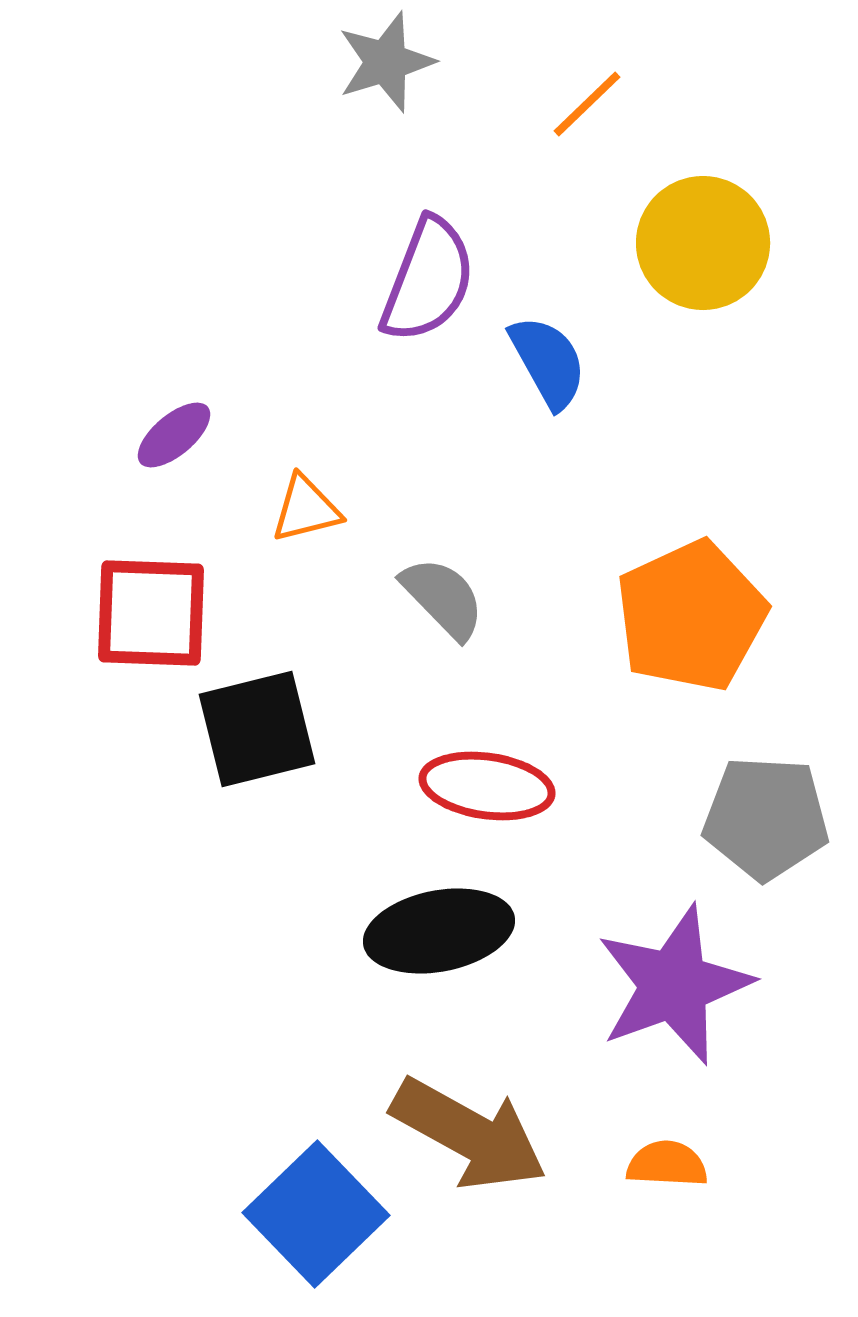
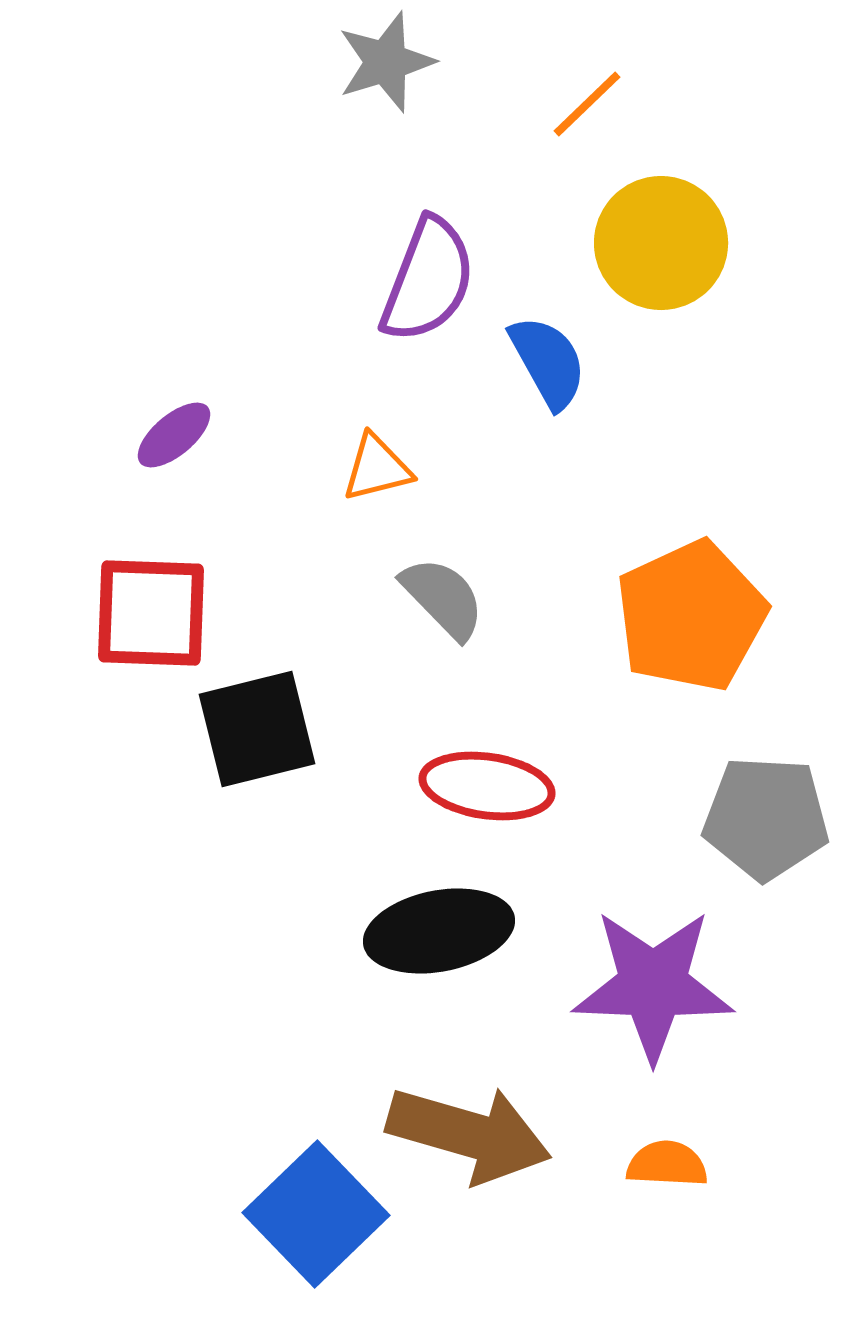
yellow circle: moved 42 px left
orange triangle: moved 71 px right, 41 px up
purple star: moved 21 px left; rotated 22 degrees clockwise
brown arrow: rotated 13 degrees counterclockwise
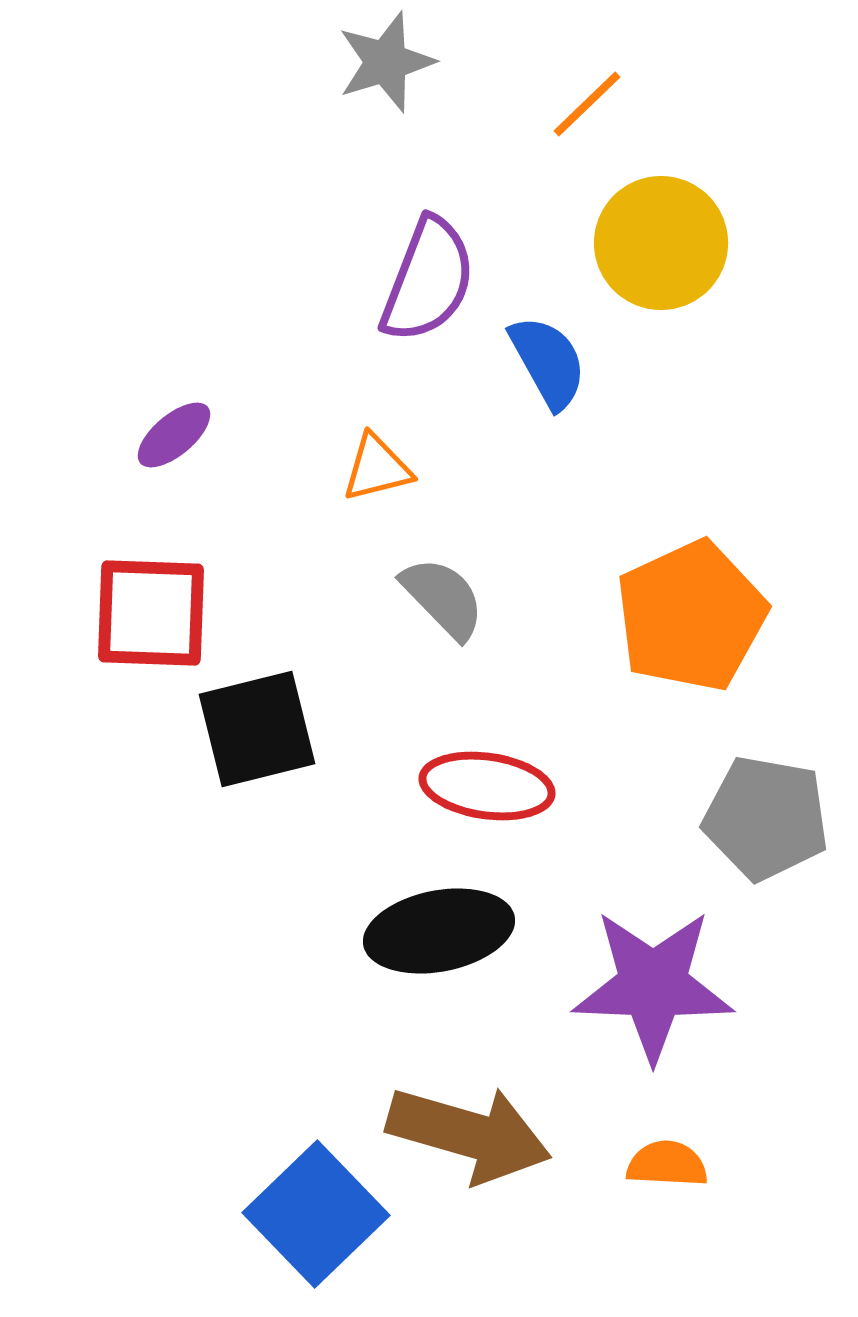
gray pentagon: rotated 7 degrees clockwise
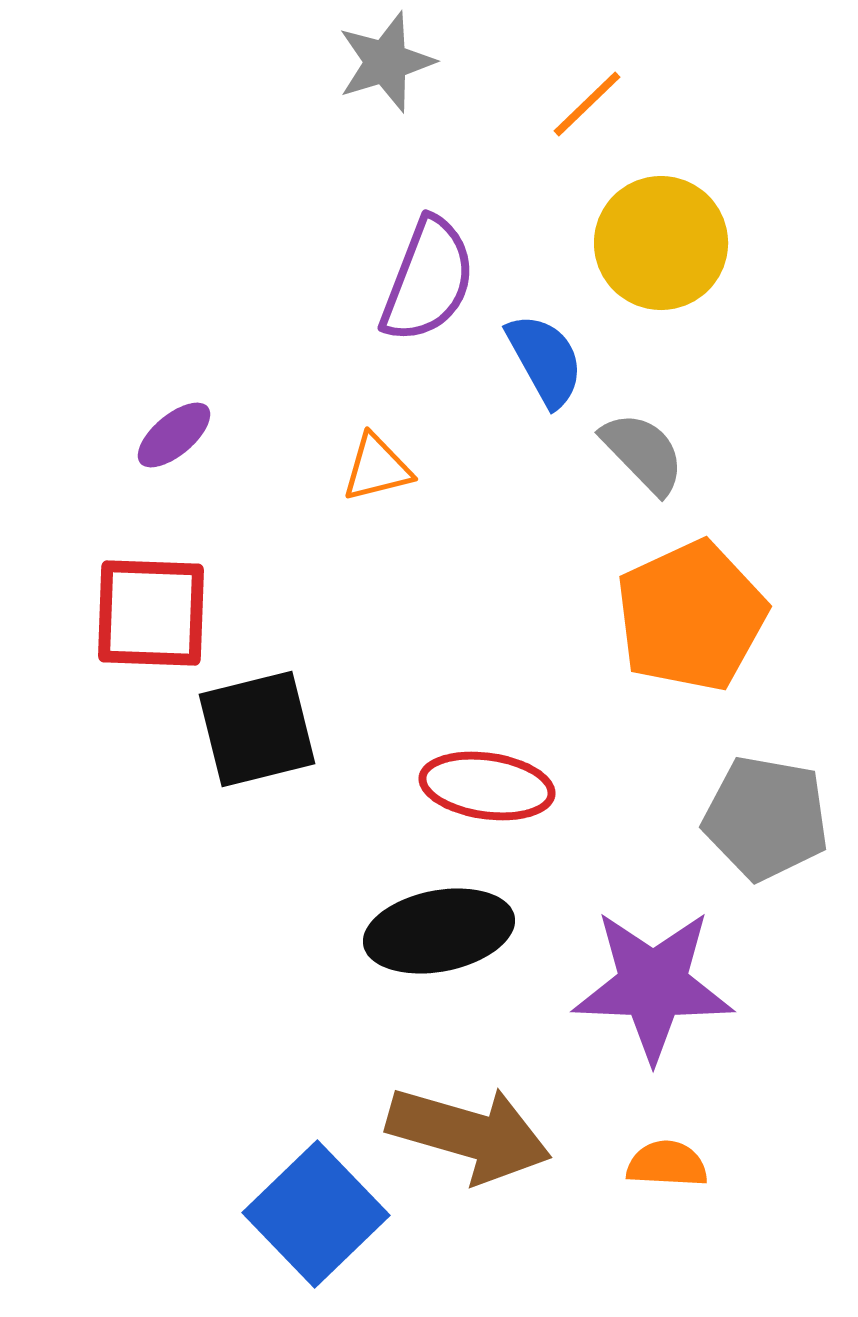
blue semicircle: moved 3 px left, 2 px up
gray semicircle: moved 200 px right, 145 px up
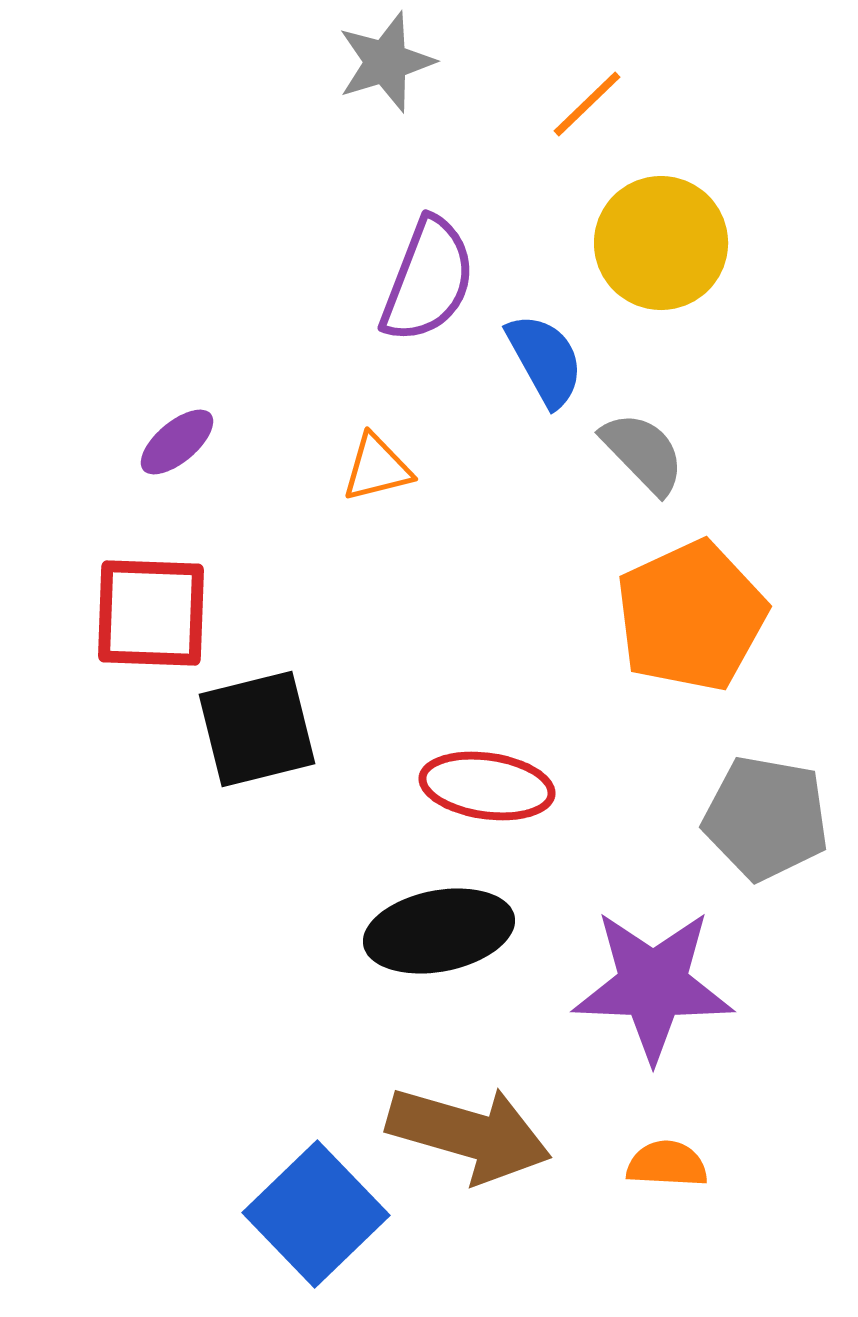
purple ellipse: moved 3 px right, 7 px down
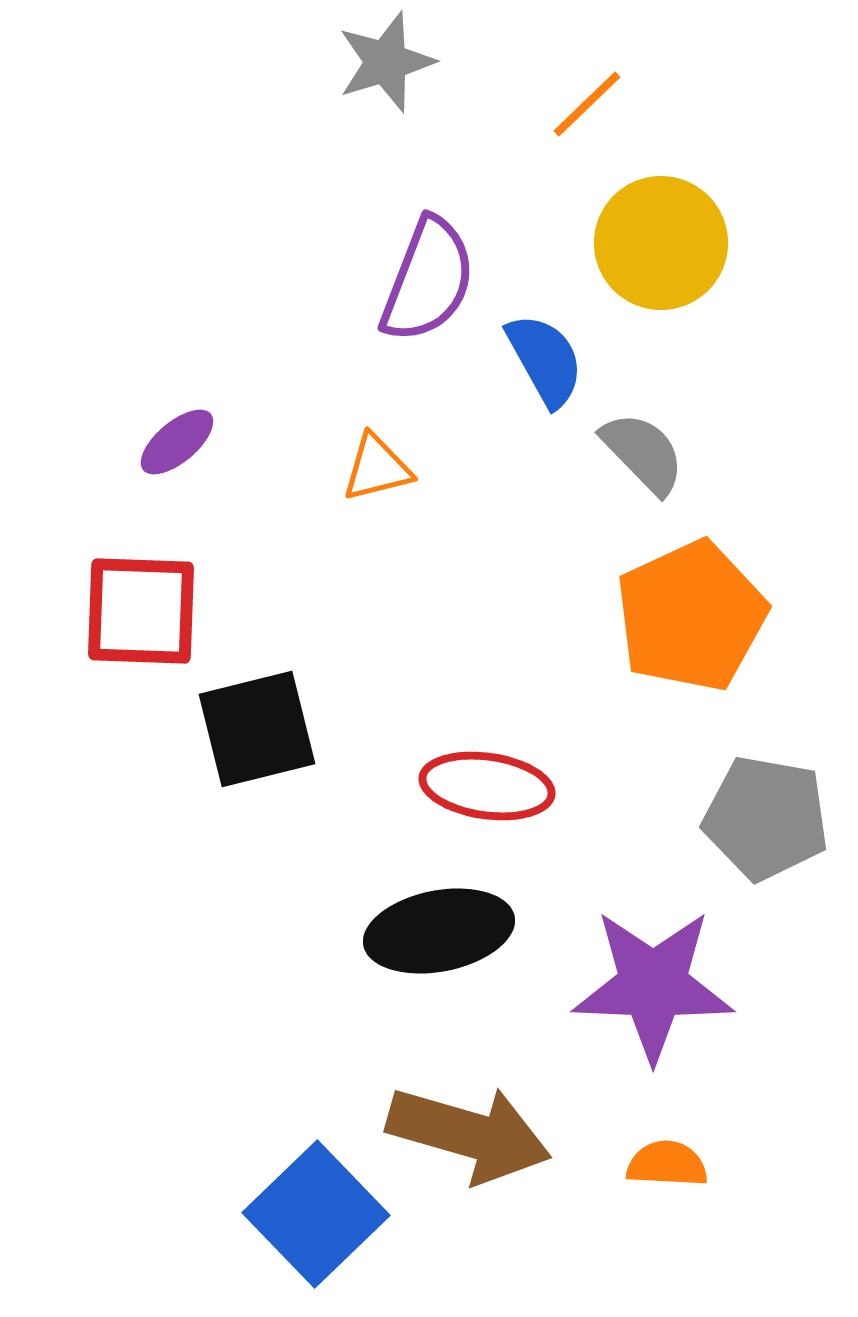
red square: moved 10 px left, 2 px up
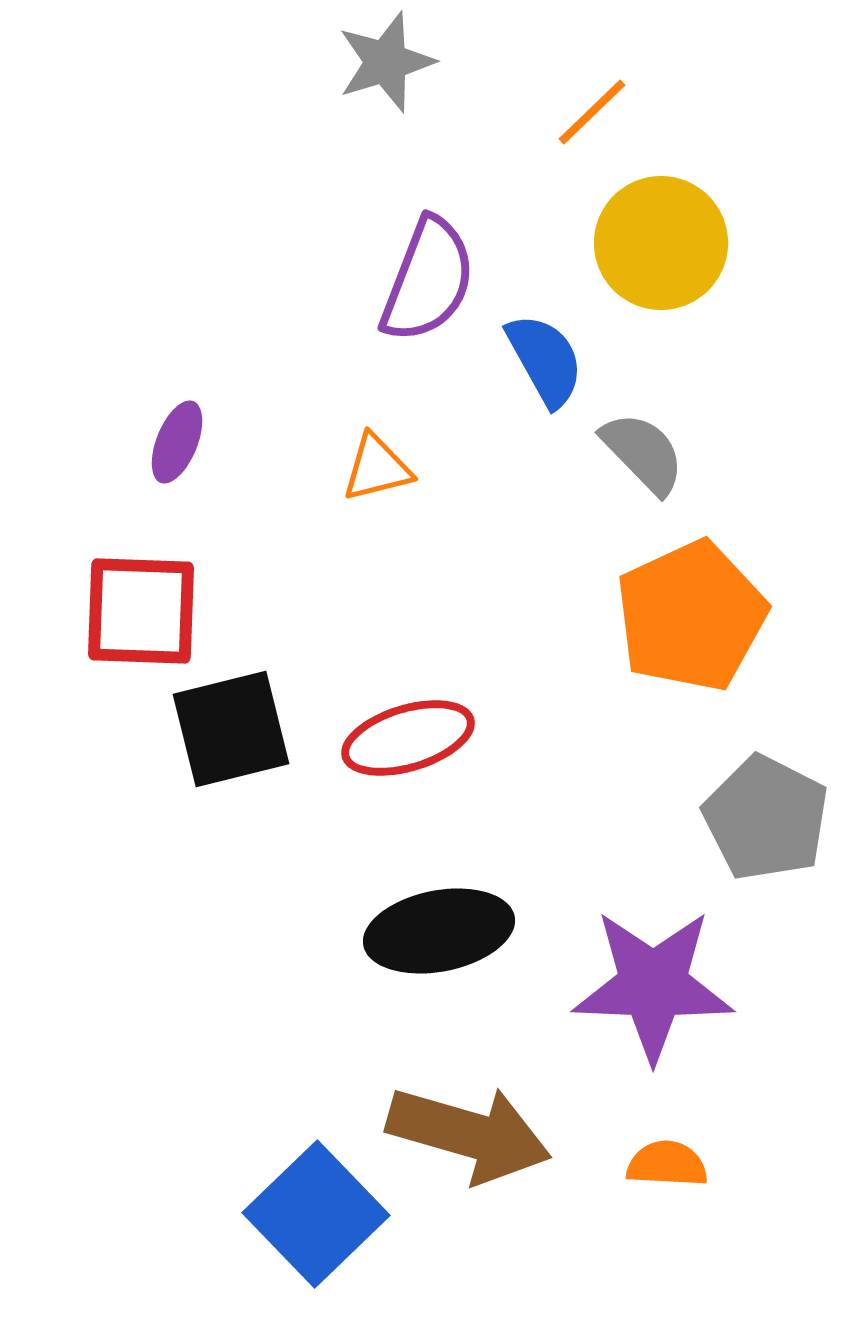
orange line: moved 5 px right, 8 px down
purple ellipse: rotated 28 degrees counterclockwise
black square: moved 26 px left
red ellipse: moved 79 px left, 48 px up; rotated 25 degrees counterclockwise
gray pentagon: rotated 17 degrees clockwise
